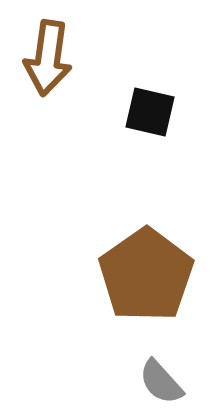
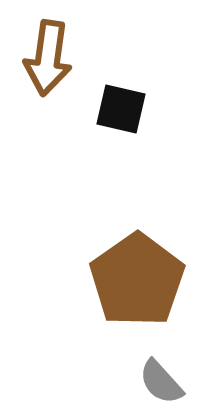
black square: moved 29 px left, 3 px up
brown pentagon: moved 9 px left, 5 px down
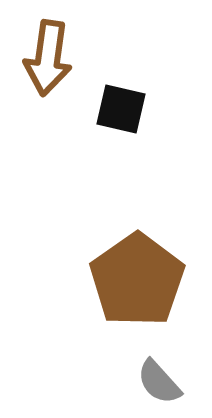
gray semicircle: moved 2 px left
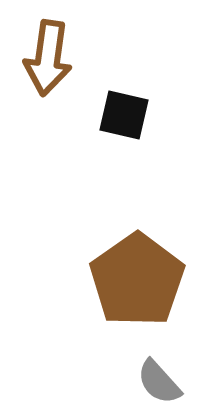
black square: moved 3 px right, 6 px down
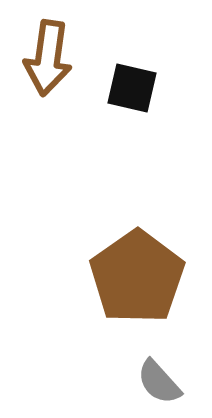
black square: moved 8 px right, 27 px up
brown pentagon: moved 3 px up
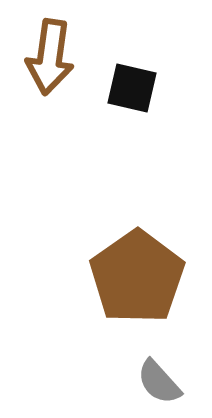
brown arrow: moved 2 px right, 1 px up
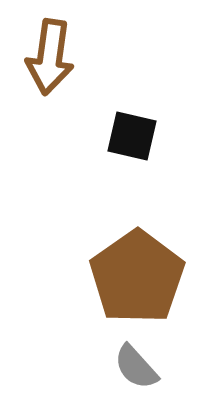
black square: moved 48 px down
gray semicircle: moved 23 px left, 15 px up
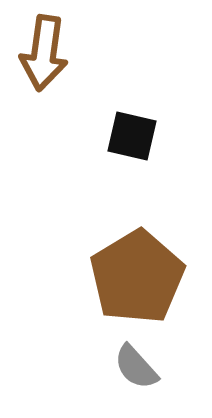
brown arrow: moved 6 px left, 4 px up
brown pentagon: rotated 4 degrees clockwise
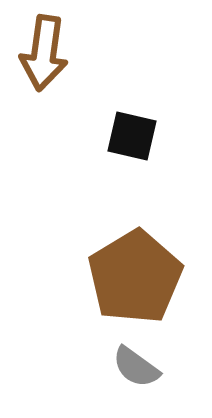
brown pentagon: moved 2 px left
gray semicircle: rotated 12 degrees counterclockwise
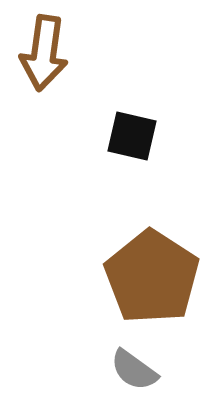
brown pentagon: moved 17 px right; rotated 8 degrees counterclockwise
gray semicircle: moved 2 px left, 3 px down
